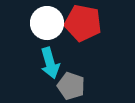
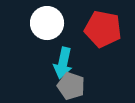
red pentagon: moved 20 px right, 6 px down
cyan arrow: moved 13 px right; rotated 28 degrees clockwise
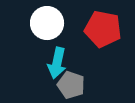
cyan arrow: moved 6 px left
gray pentagon: moved 1 px up
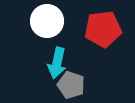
white circle: moved 2 px up
red pentagon: rotated 18 degrees counterclockwise
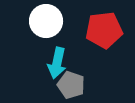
white circle: moved 1 px left
red pentagon: moved 1 px right, 1 px down
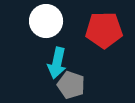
red pentagon: rotated 6 degrees clockwise
